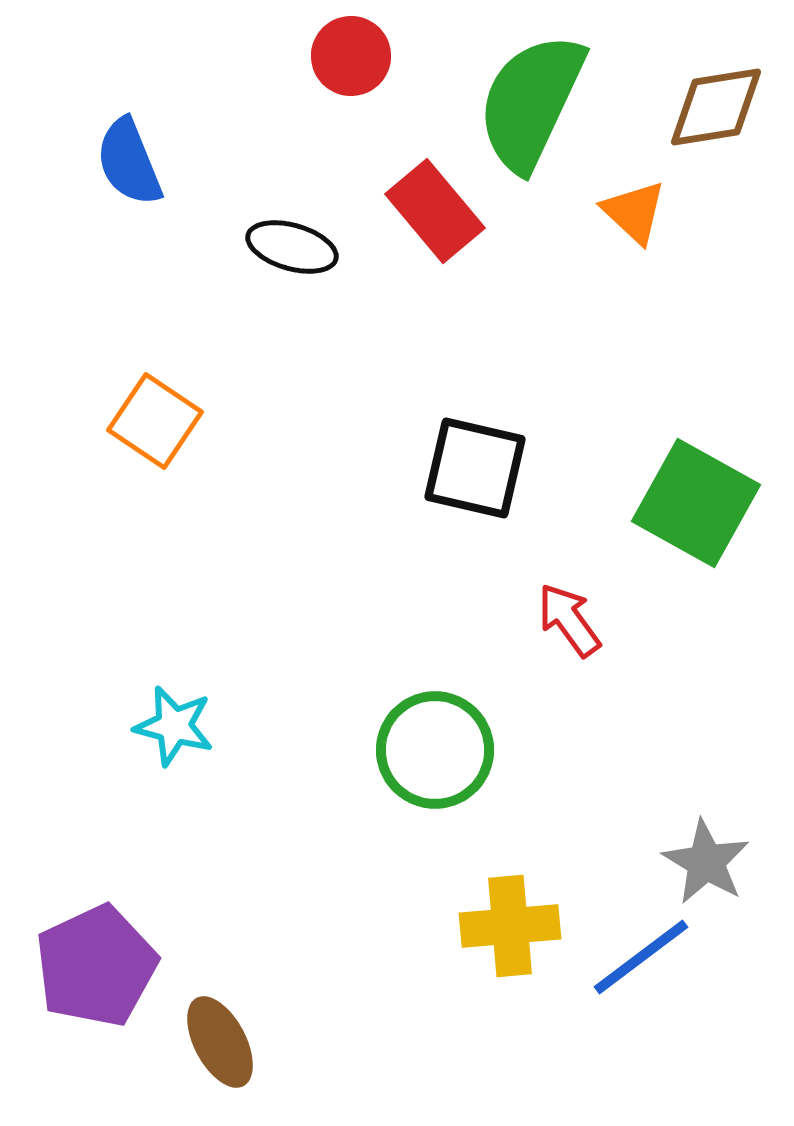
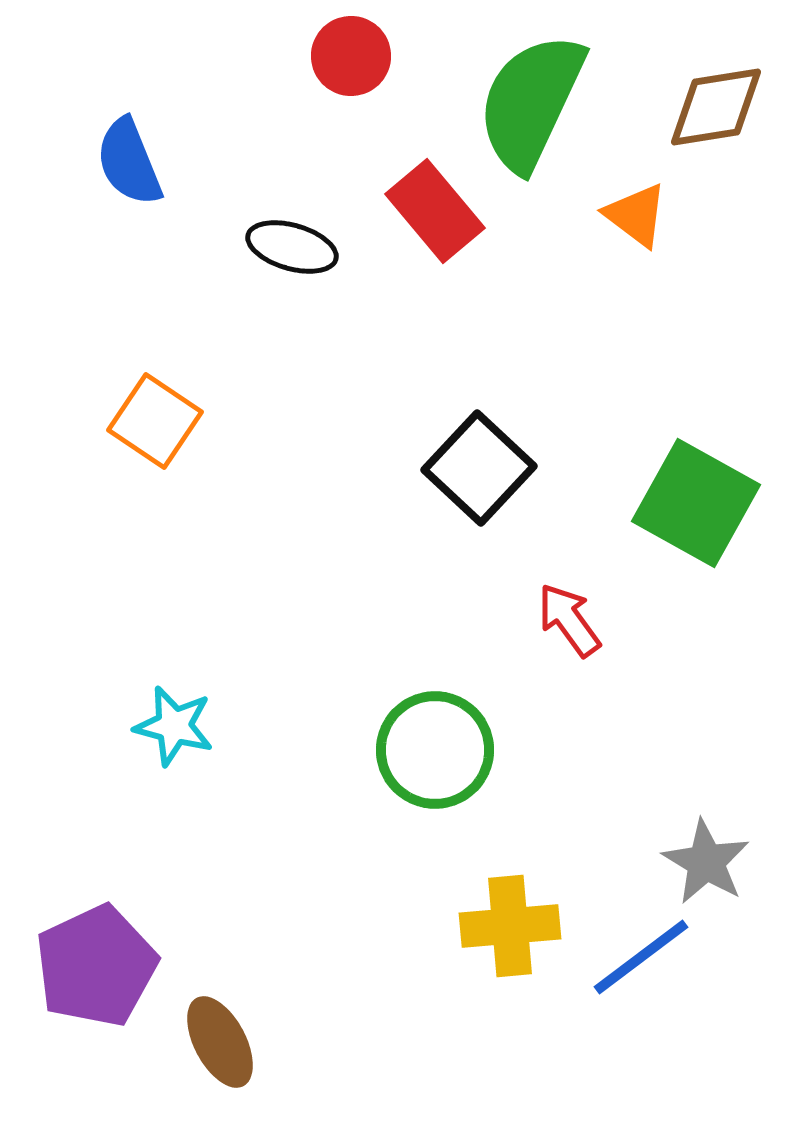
orange triangle: moved 2 px right, 3 px down; rotated 6 degrees counterclockwise
black square: moved 4 px right; rotated 30 degrees clockwise
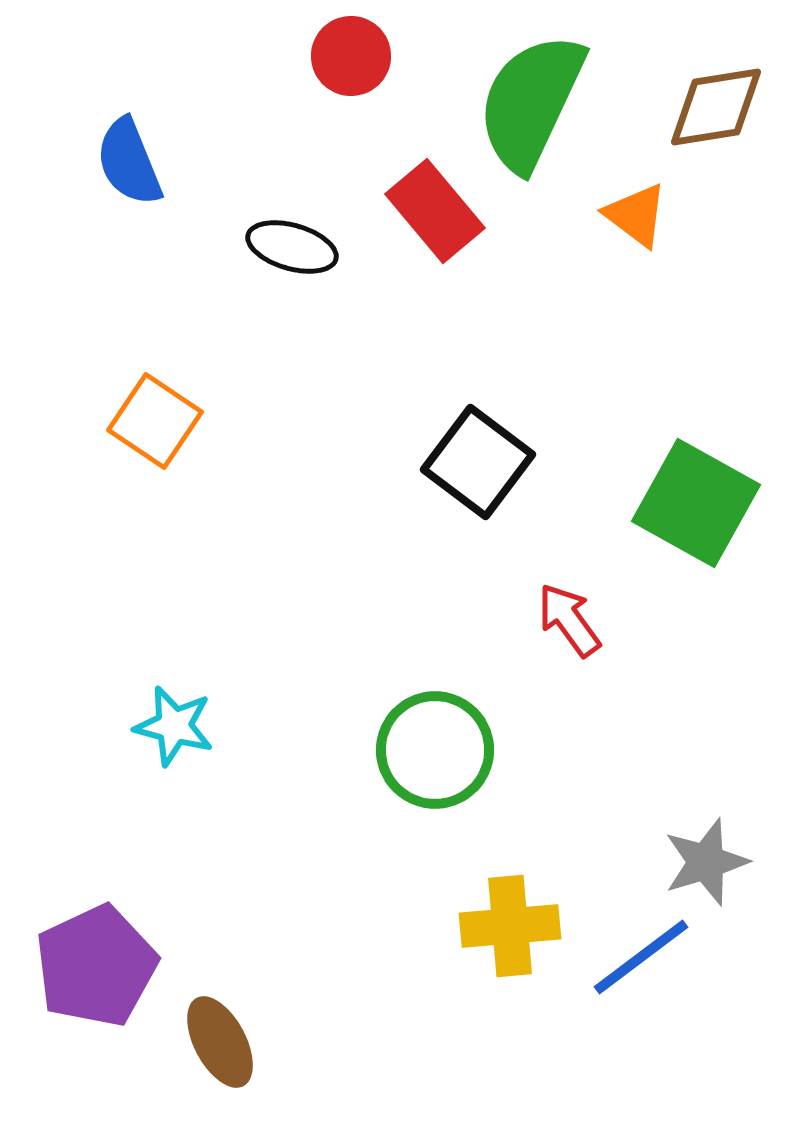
black square: moved 1 px left, 6 px up; rotated 6 degrees counterclockwise
gray star: rotated 24 degrees clockwise
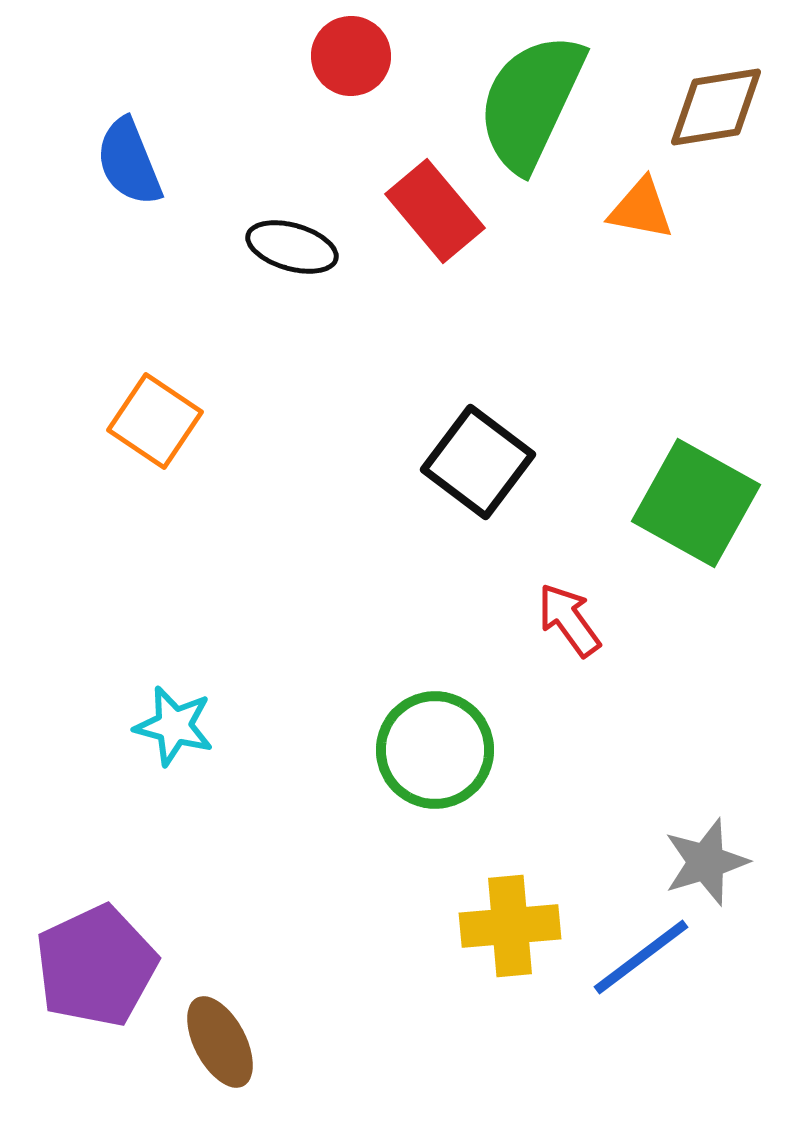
orange triangle: moved 5 px right, 6 px up; rotated 26 degrees counterclockwise
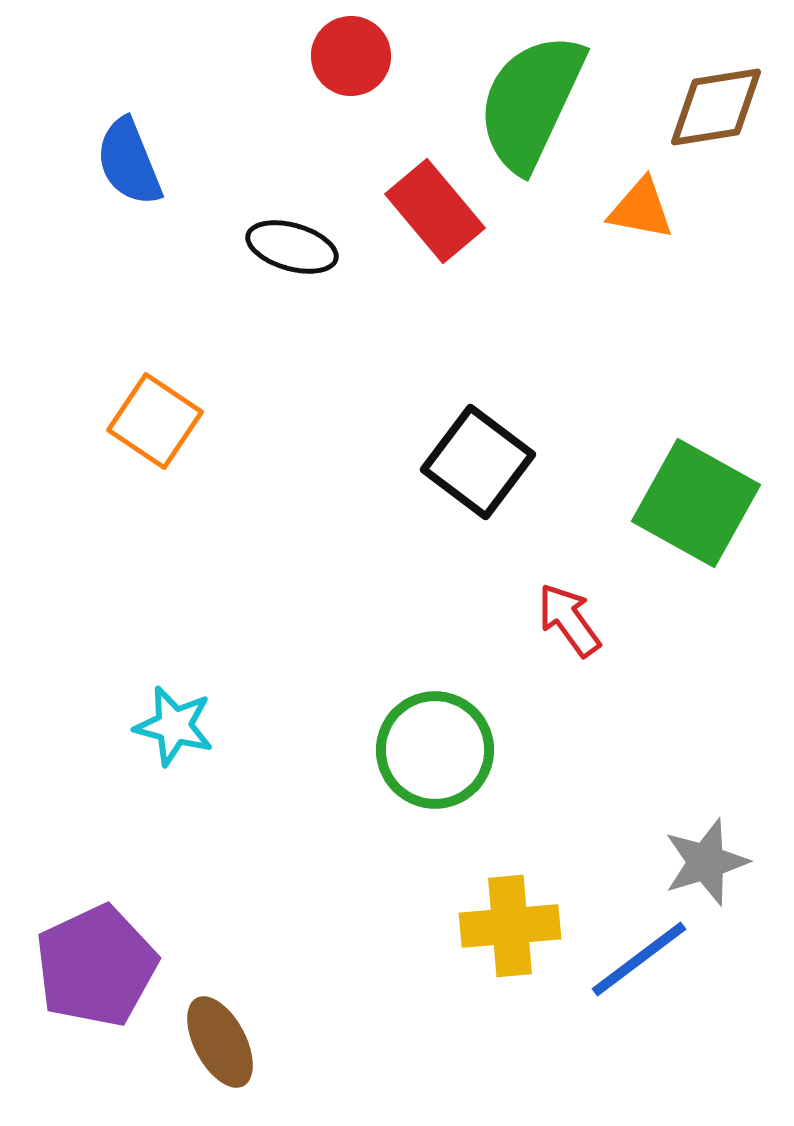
blue line: moved 2 px left, 2 px down
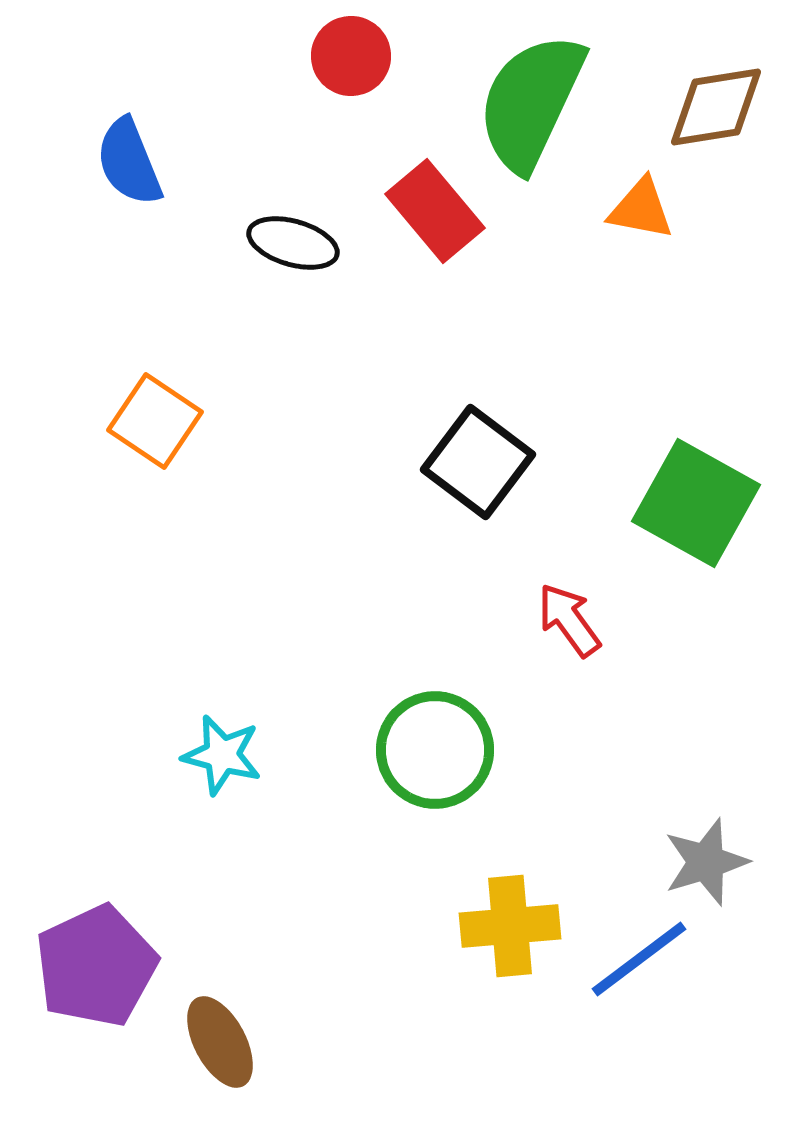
black ellipse: moved 1 px right, 4 px up
cyan star: moved 48 px right, 29 px down
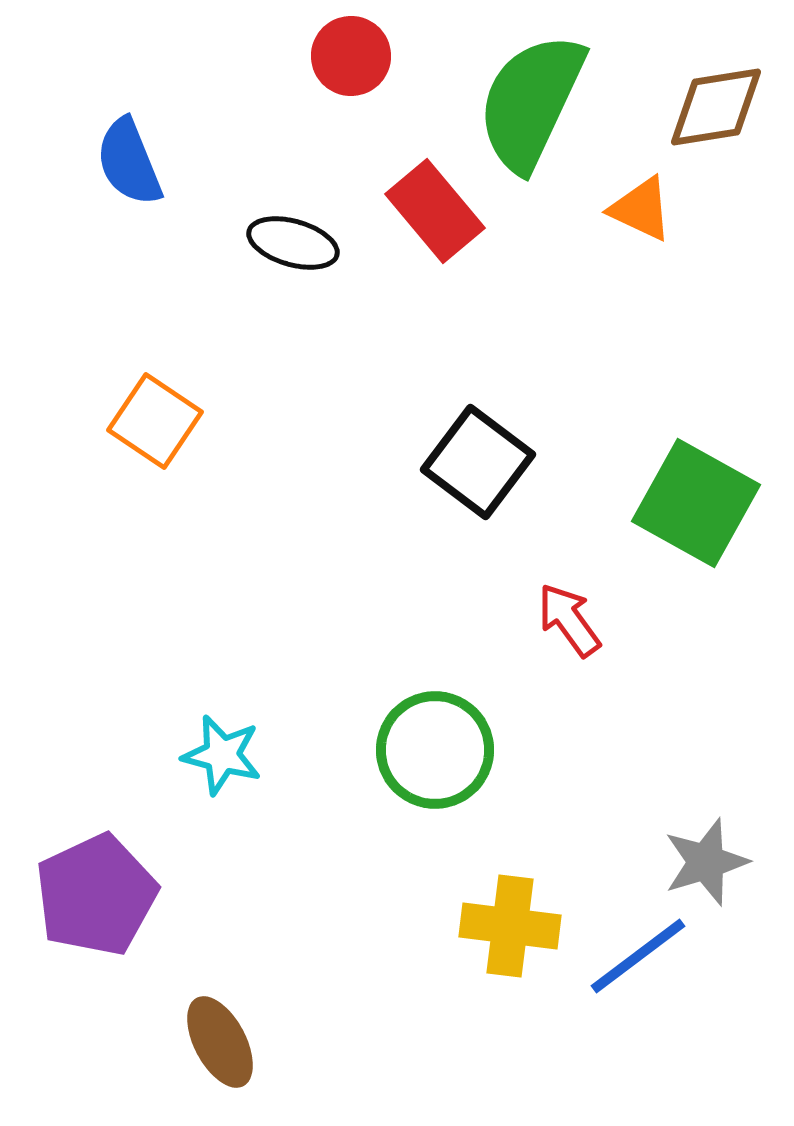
orange triangle: rotated 14 degrees clockwise
yellow cross: rotated 12 degrees clockwise
blue line: moved 1 px left, 3 px up
purple pentagon: moved 71 px up
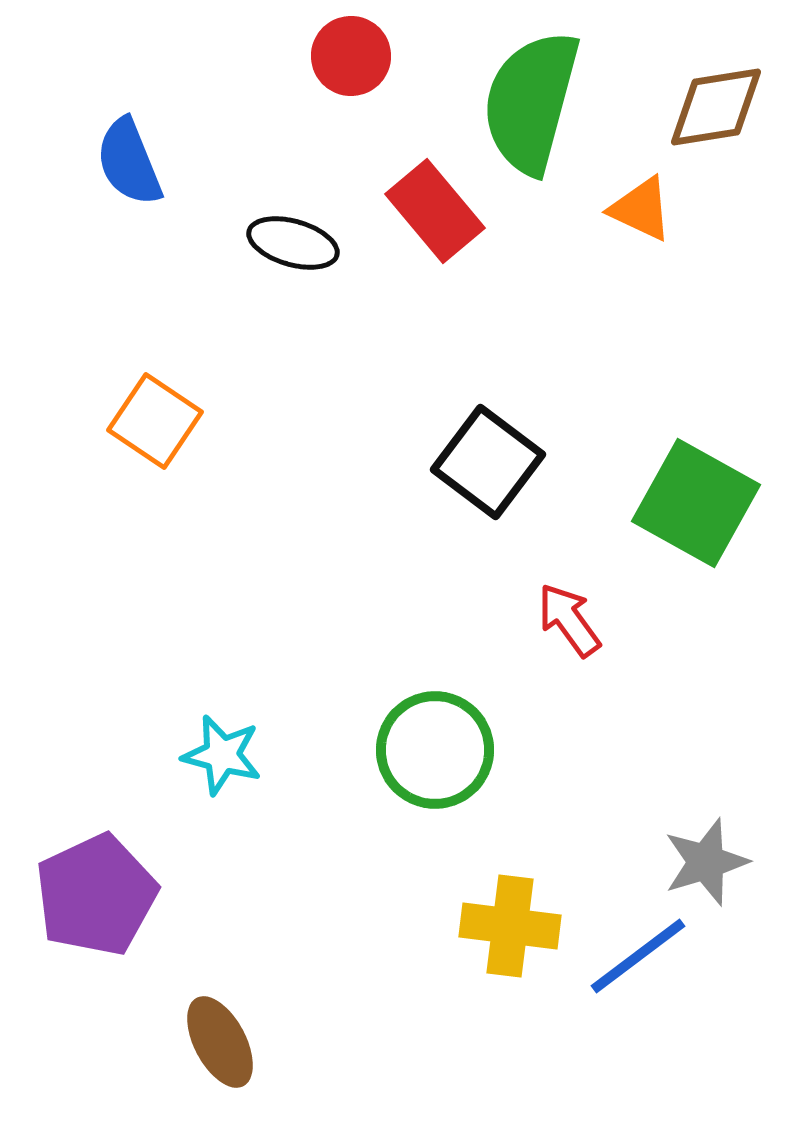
green semicircle: rotated 10 degrees counterclockwise
black square: moved 10 px right
